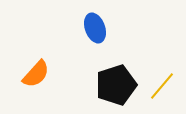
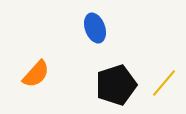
yellow line: moved 2 px right, 3 px up
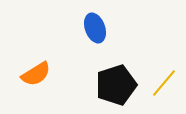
orange semicircle: rotated 16 degrees clockwise
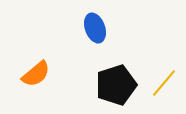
orange semicircle: rotated 8 degrees counterclockwise
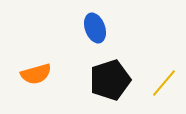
orange semicircle: rotated 24 degrees clockwise
black pentagon: moved 6 px left, 5 px up
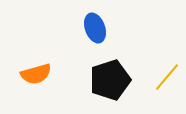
yellow line: moved 3 px right, 6 px up
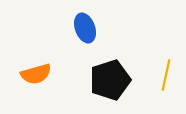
blue ellipse: moved 10 px left
yellow line: moved 1 px left, 2 px up; rotated 28 degrees counterclockwise
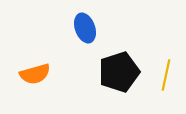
orange semicircle: moved 1 px left
black pentagon: moved 9 px right, 8 px up
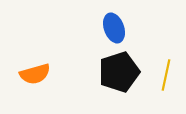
blue ellipse: moved 29 px right
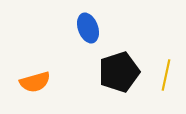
blue ellipse: moved 26 px left
orange semicircle: moved 8 px down
